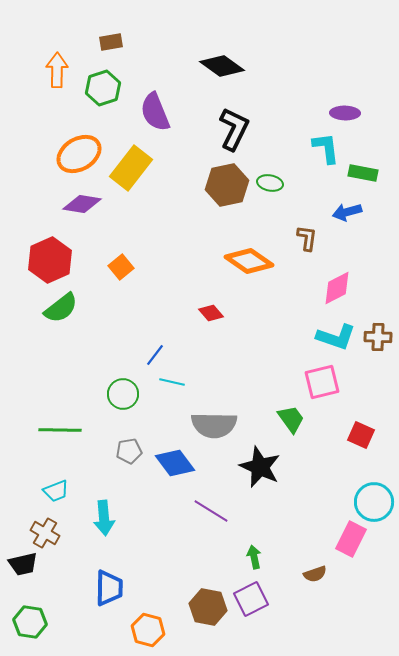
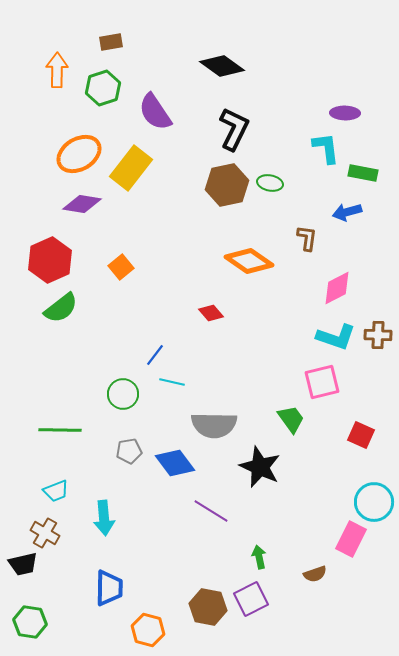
purple semicircle at (155, 112): rotated 12 degrees counterclockwise
brown cross at (378, 337): moved 2 px up
green arrow at (254, 557): moved 5 px right
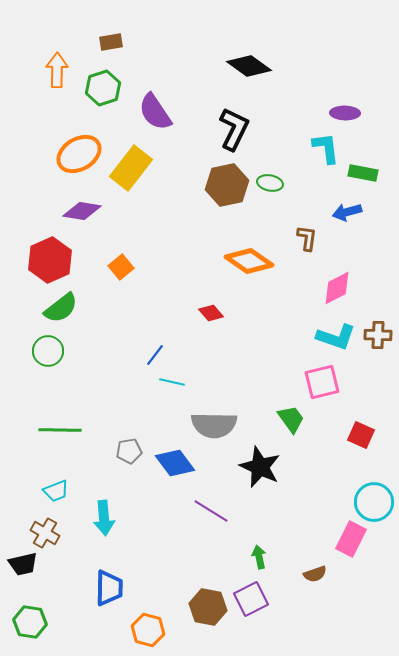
black diamond at (222, 66): moved 27 px right
purple diamond at (82, 204): moved 7 px down
green circle at (123, 394): moved 75 px left, 43 px up
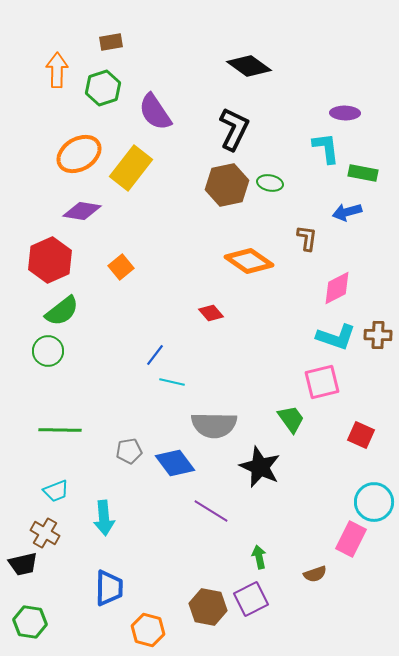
green semicircle at (61, 308): moved 1 px right, 3 px down
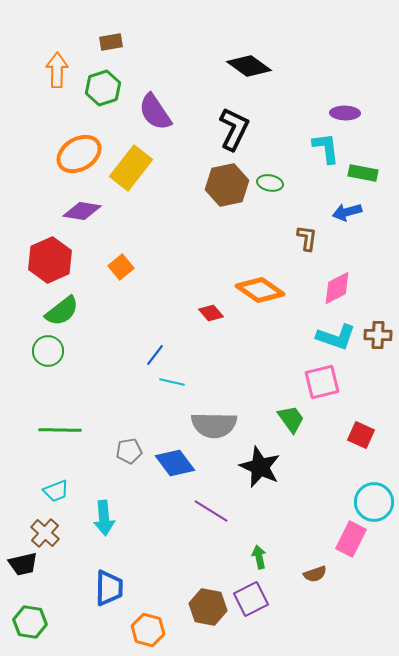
orange diamond at (249, 261): moved 11 px right, 29 px down
brown cross at (45, 533): rotated 12 degrees clockwise
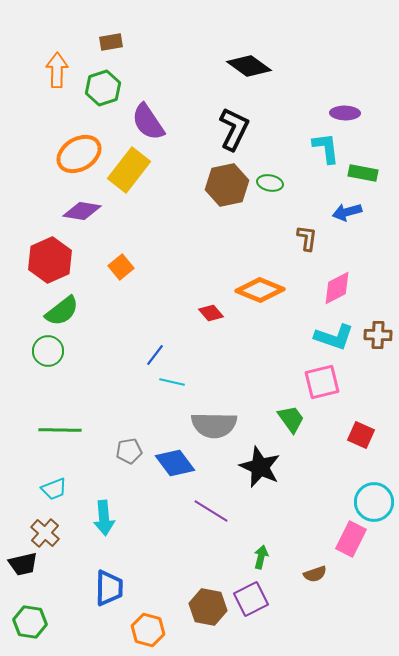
purple semicircle at (155, 112): moved 7 px left, 10 px down
yellow rectangle at (131, 168): moved 2 px left, 2 px down
orange diamond at (260, 290): rotated 12 degrees counterclockwise
cyan L-shape at (336, 337): moved 2 px left
cyan trapezoid at (56, 491): moved 2 px left, 2 px up
green arrow at (259, 557): moved 2 px right; rotated 25 degrees clockwise
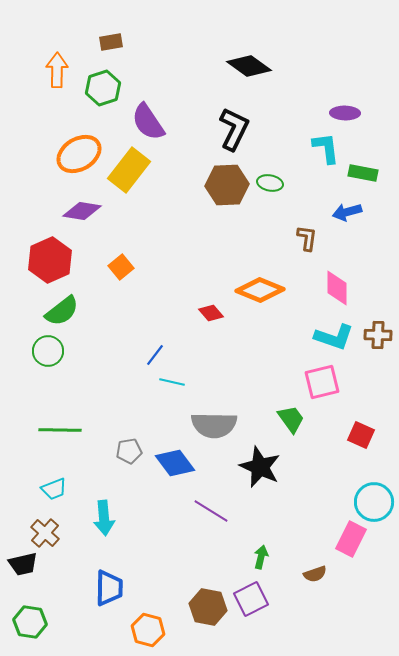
brown hexagon at (227, 185): rotated 9 degrees clockwise
pink diamond at (337, 288): rotated 63 degrees counterclockwise
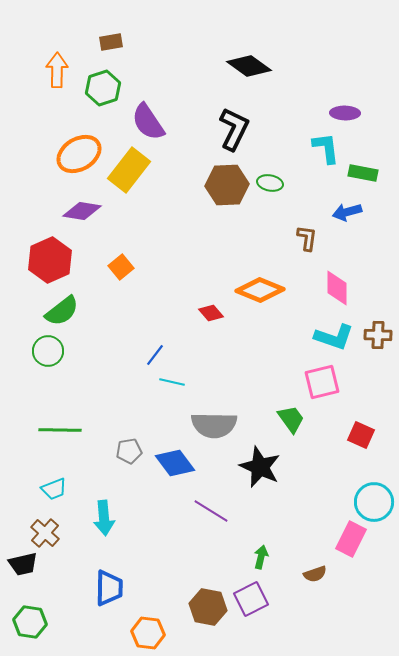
orange hexagon at (148, 630): moved 3 px down; rotated 8 degrees counterclockwise
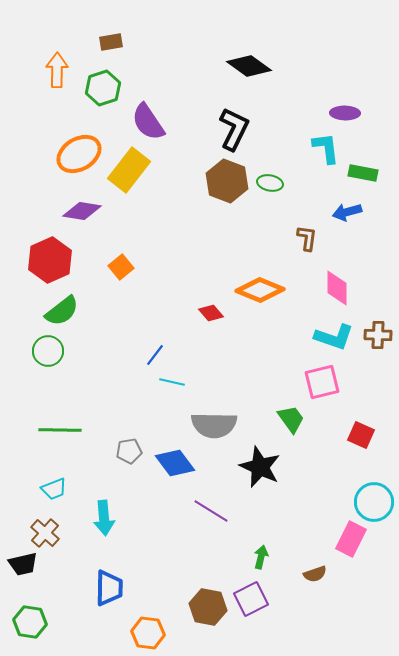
brown hexagon at (227, 185): moved 4 px up; rotated 24 degrees clockwise
